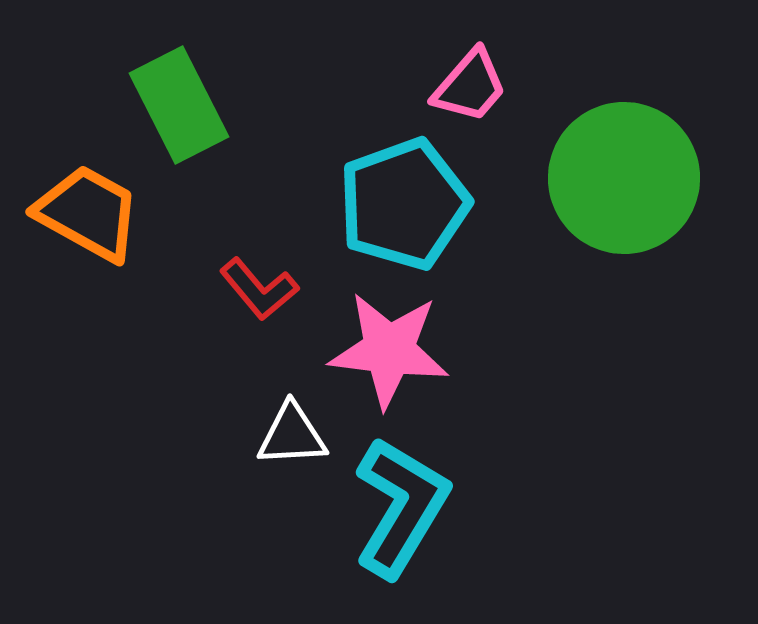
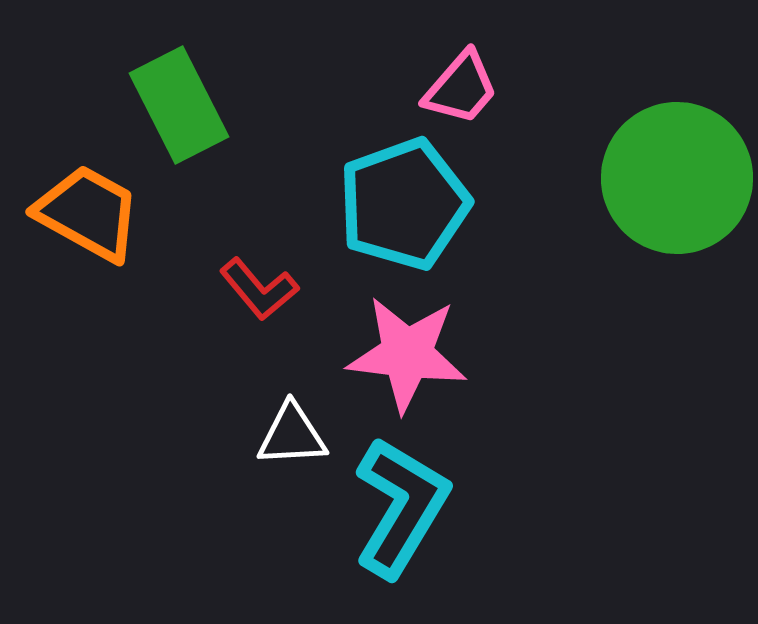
pink trapezoid: moved 9 px left, 2 px down
green circle: moved 53 px right
pink star: moved 18 px right, 4 px down
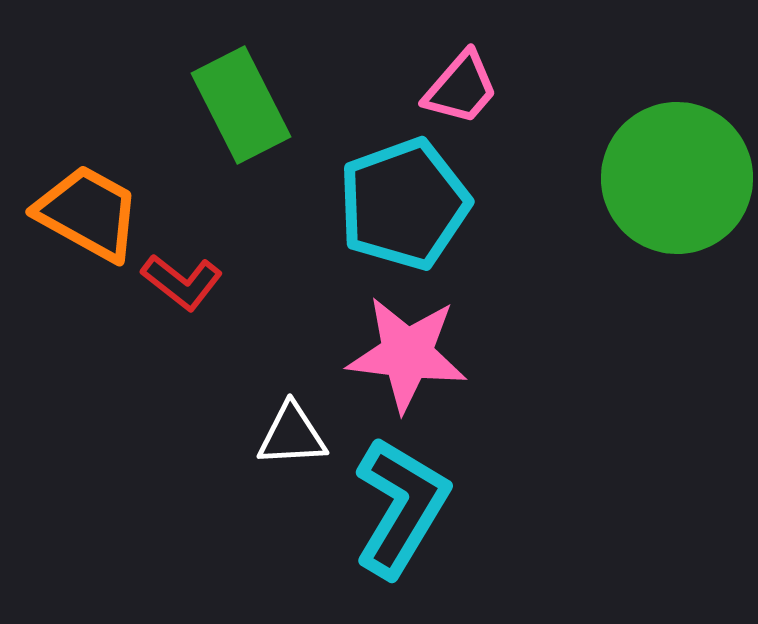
green rectangle: moved 62 px right
red L-shape: moved 77 px left, 7 px up; rotated 12 degrees counterclockwise
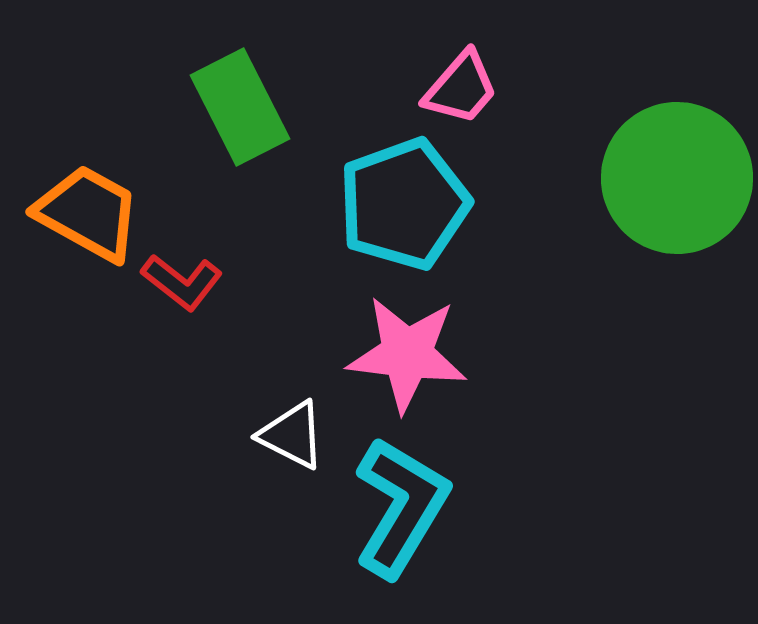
green rectangle: moved 1 px left, 2 px down
white triangle: rotated 30 degrees clockwise
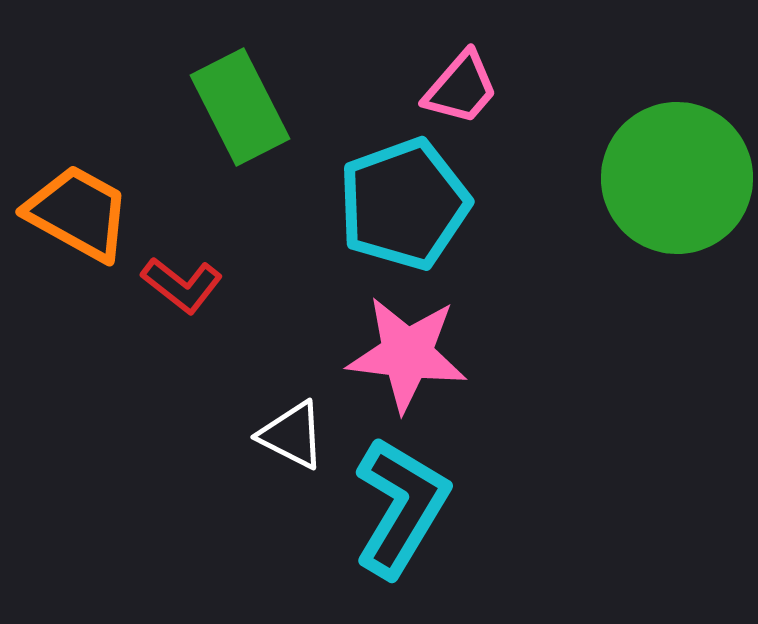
orange trapezoid: moved 10 px left
red L-shape: moved 3 px down
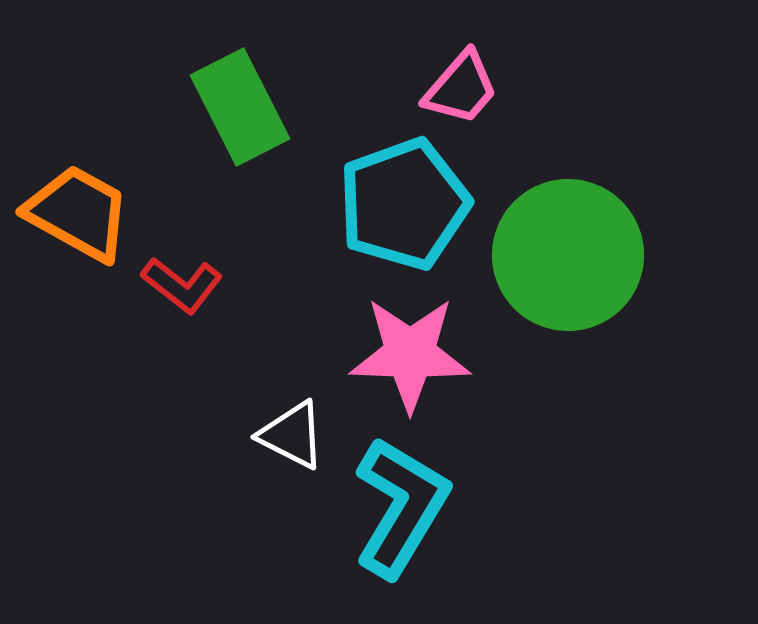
green circle: moved 109 px left, 77 px down
pink star: moved 3 px right; rotated 5 degrees counterclockwise
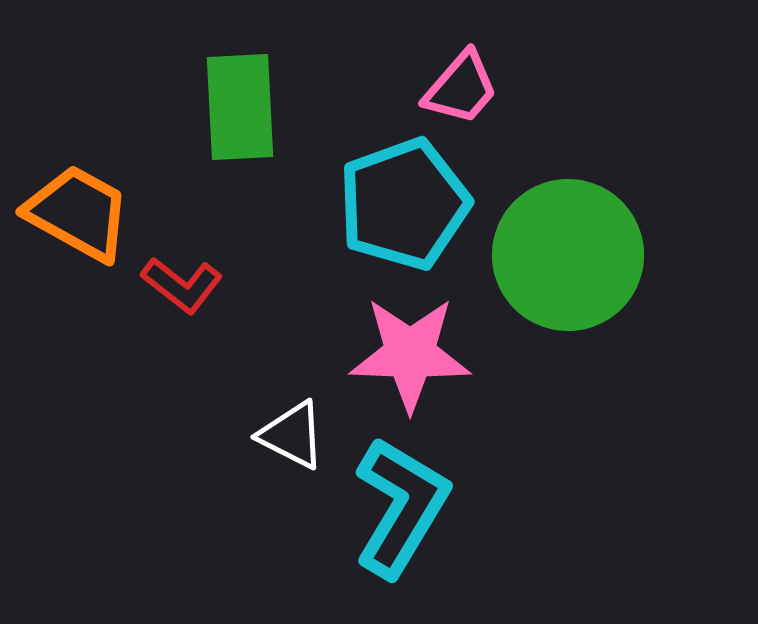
green rectangle: rotated 24 degrees clockwise
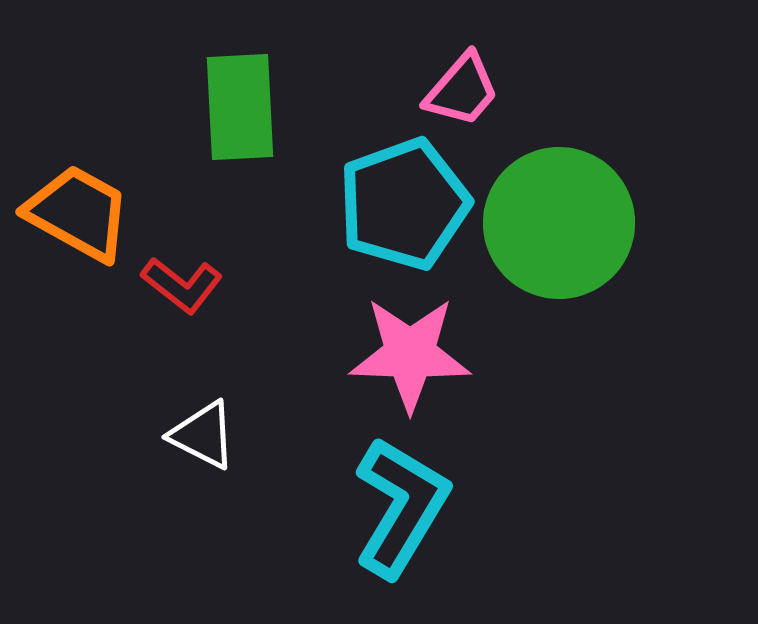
pink trapezoid: moved 1 px right, 2 px down
green circle: moved 9 px left, 32 px up
white triangle: moved 89 px left
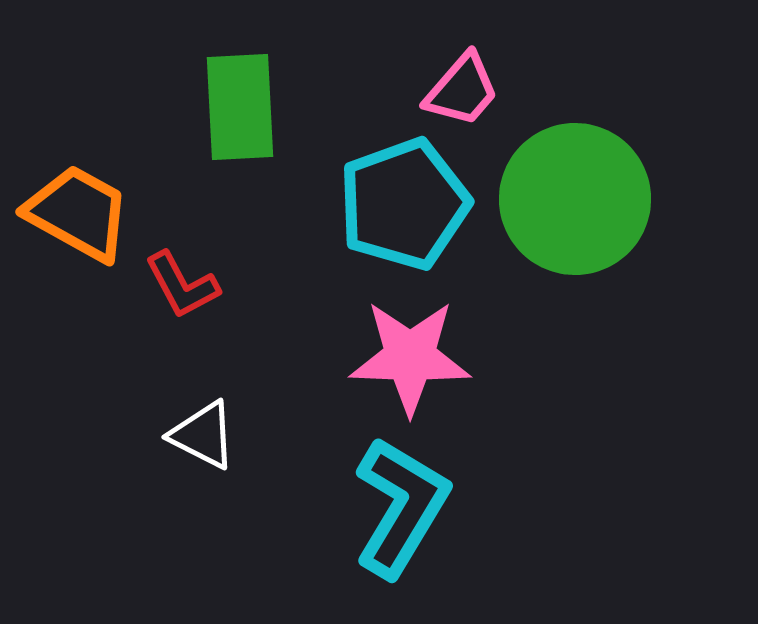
green circle: moved 16 px right, 24 px up
red L-shape: rotated 24 degrees clockwise
pink star: moved 3 px down
